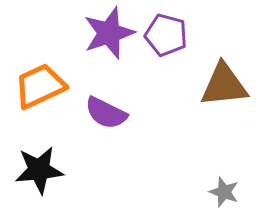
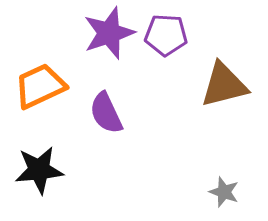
purple pentagon: rotated 12 degrees counterclockwise
brown triangle: rotated 8 degrees counterclockwise
purple semicircle: rotated 39 degrees clockwise
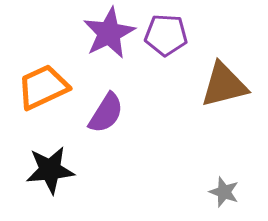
purple star: rotated 8 degrees counterclockwise
orange trapezoid: moved 3 px right, 1 px down
purple semicircle: rotated 123 degrees counterclockwise
black star: moved 11 px right
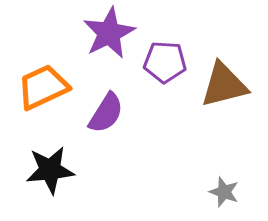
purple pentagon: moved 1 px left, 27 px down
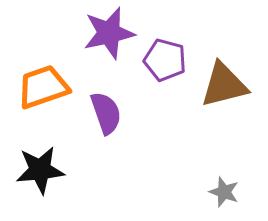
purple star: rotated 14 degrees clockwise
purple pentagon: moved 2 px up; rotated 12 degrees clockwise
orange trapezoid: rotated 6 degrees clockwise
purple semicircle: rotated 51 degrees counterclockwise
black star: moved 10 px left
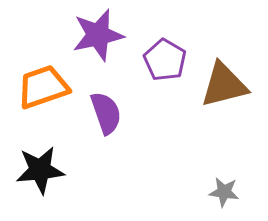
purple star: moved 11 px left, 2 px down
purple pentagon: rotated 15 degrees clockwise
gray star: rotated 12 degrees counterclockwise
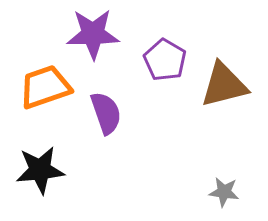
purple star: moved 5 px left, 1 px up; rotated 12 degrees clockwise
orange trapezoid: moved 2 px right
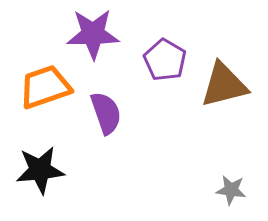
gray star: moved 7 px right, 2 px up
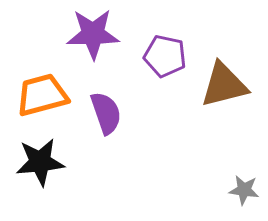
purple pentagon: moved 4 px up; rotated 18 degrees counterclockwise
orange trapezoid: moved 3 px left, 8 px down; rotated 4 degrees clockwise
black star: moved 8 px up
gray star: moved 13 px right
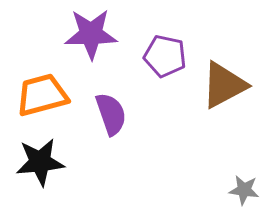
purple star: moved 2 px left
brown triangle: rotated 14 degrees counterclockwise
purple semicircle: moved 5 px right, 1 px down
